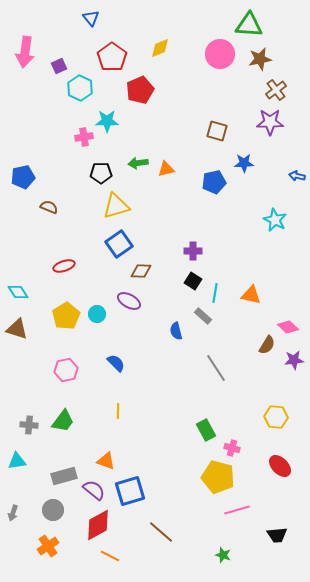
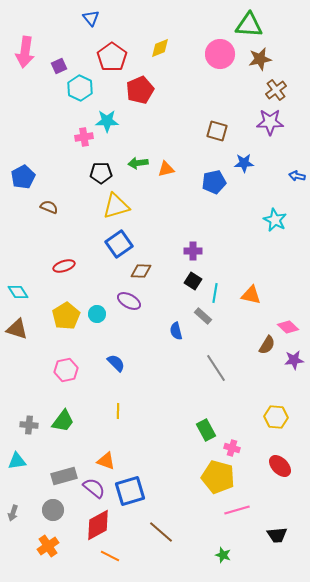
blue pentagon at (23, 177): rotated 15 degrees counterclockwise
purple semicircle at (94, 490): moved 2 px up
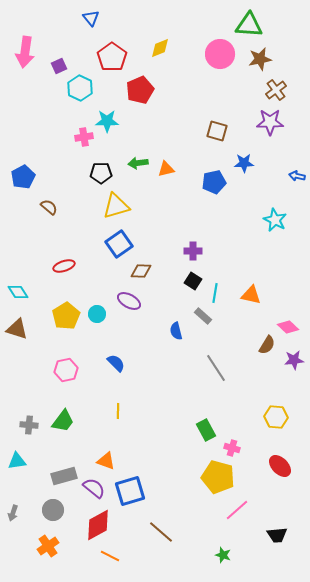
brown semicircle at (49, 207): rotated 18 degrees clockwise
pink line at (237, 510): rotated 25 degrees counterclockwise
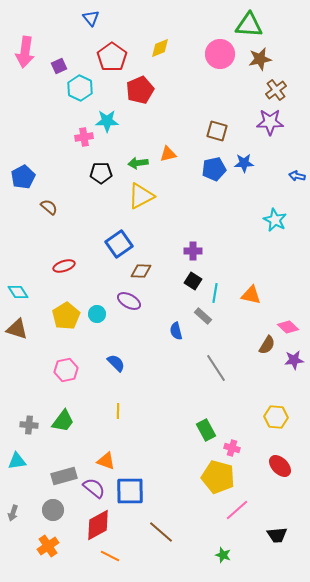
orange triangle at (166, 169): moved 2 px right, 15 px up
blue pentagon at (214, 182): moved 13 px up
yellow triangle at (116, 206): moved 25 px right, 10 px up; rotated 12 degrees counterclockwise
blue square at (130, 491): rotated 16 degrees clockwise
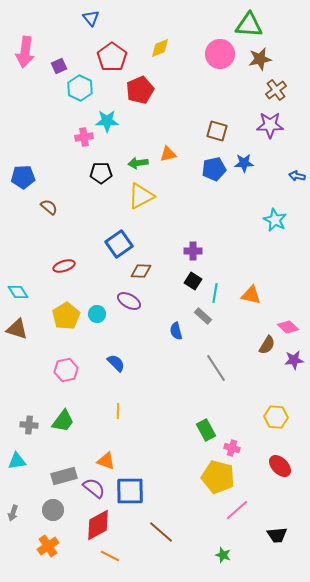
purple star at (270, 122): moved 3 px down
blue pentagon at (23, 177): rotated 25 degrees clockwise
